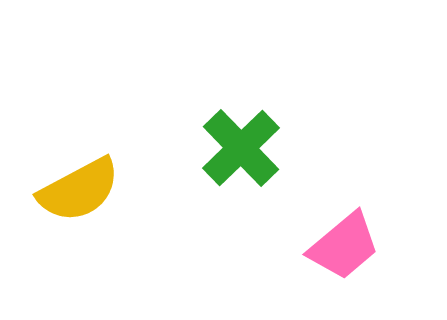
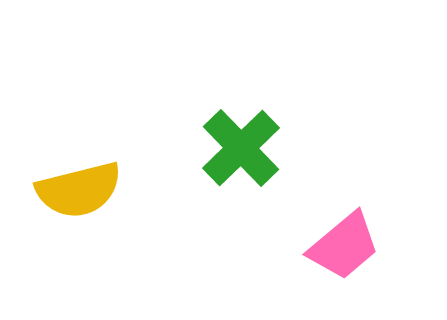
yellow semicircle: rotated 14 degrees clockwise
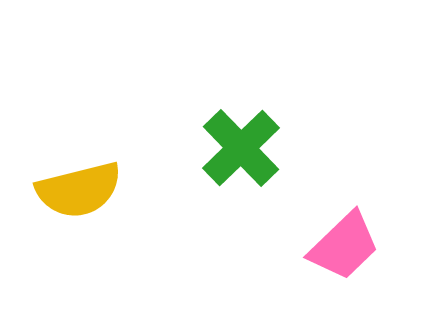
pink trapezoid: rotated 4 degrees counterclockwise
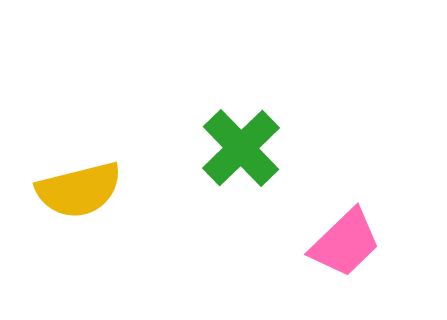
pink trapezoid: moved 1 px right, 3 px up
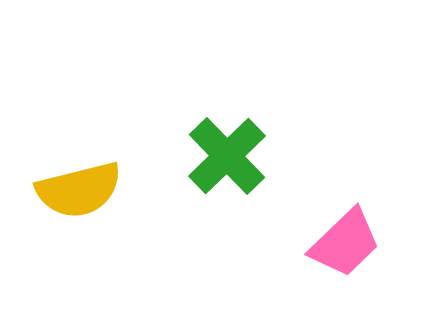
green cross: moved 14 px left, 8 px down
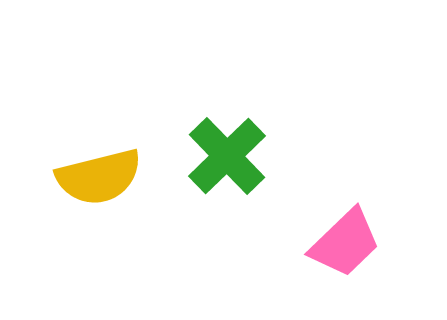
yellow semicircle: moved 20 px right, 13 px up
